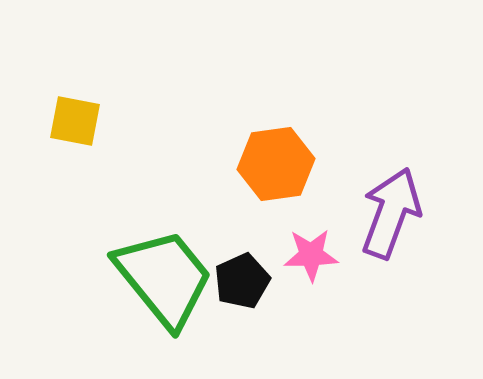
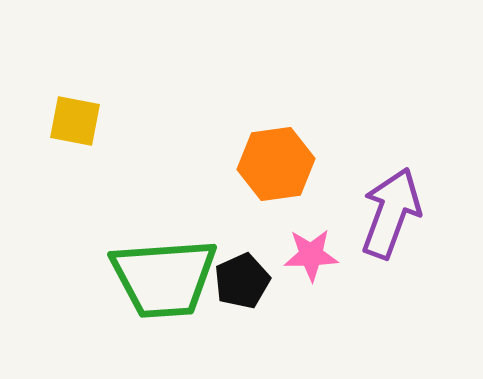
green trapezoid: rotated 125 degrees clockwise
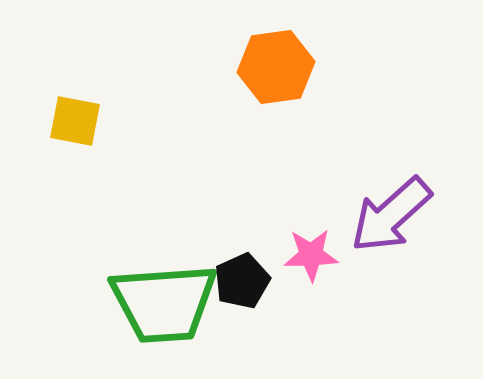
orange hexagon: moved 97 px up
purple arrow: moved 2 px down; rotated 152 degrees counterclockwise
green trapezoid: moved 25 px down
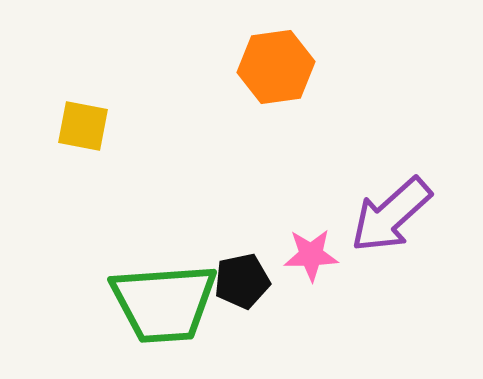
yellow square: moved 8 px right, 5 px down
black pentagon: rotated 12 degrees clockwise
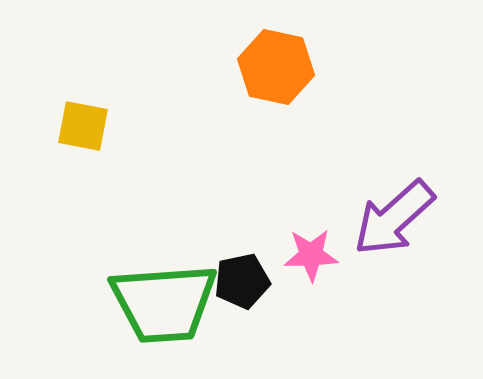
orange hexagon: rotated 20 degrees clockwise
purple arrow: moved 3 px right, 3 px down
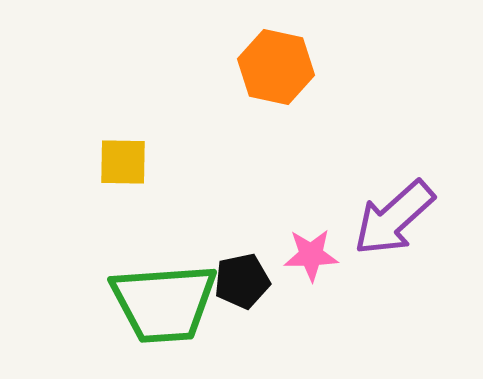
yellow square: moved 40 px right, 36 px down; rotated 10 degrees counterclockwise
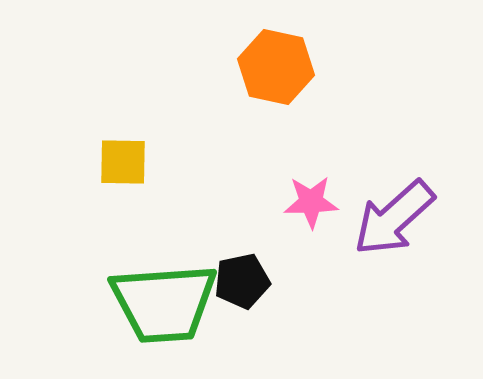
pink star: moved 53 px up
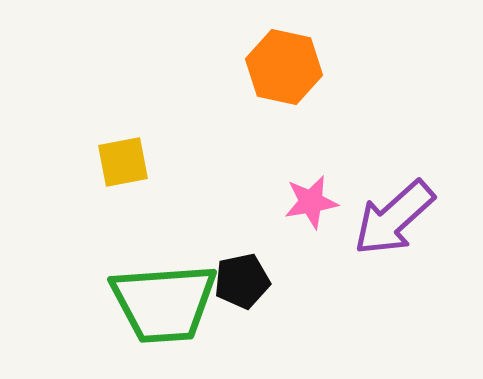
orange hexagon: moved 8 px right
yellow square: rotated 12 degrees counterclockwise
pink star: rotated 8 degrees counterclockwise
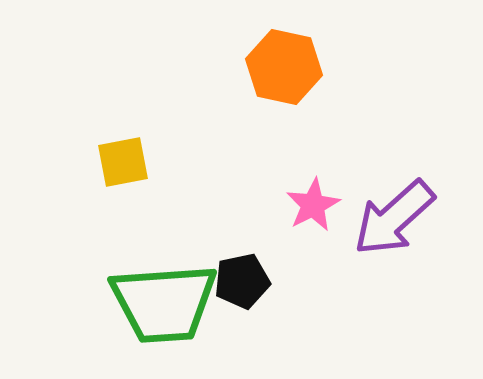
pink star: moved 2 px right, 3 px down; rotated 18 degrees counterclockwise
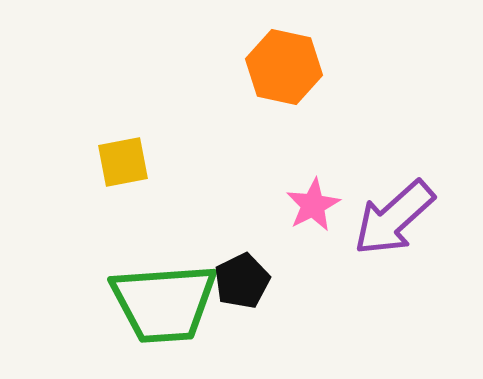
black pentagon: rotated 14 degrees counterclockwise
